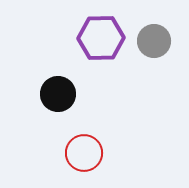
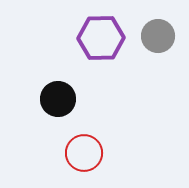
gray circle: moved 4 px right, 5 px up
black circle: moved 5 px down
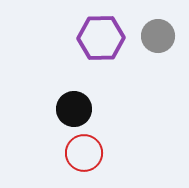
black circle: moved 16 px right, 10 px down
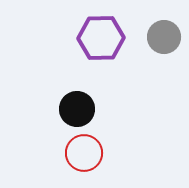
gray circle: moved 6 px right, 1 px down
black circle: moved 3 px right
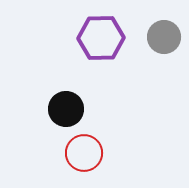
black circle: moved 11 px left
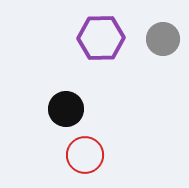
gray circle: moved 1 px left, 2 px down
red circle: moved 1 px right, 2 px down
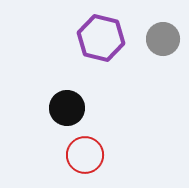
purple hexagon: rotated 15 degrees clockwise
black circle: moved 1 px right, 1 px up
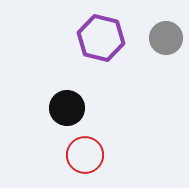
gray circle: moved 3 px right, 1 px up
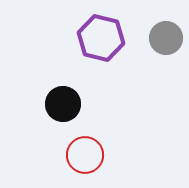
black circle: moved 4 px left, 4 px up
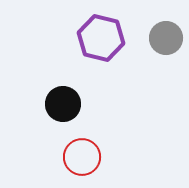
red circle: moved 3 px left, 2 px down
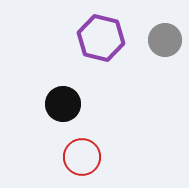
gray circle: moved 1 px left, 2 px down
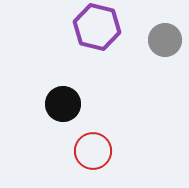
purple hexagon: moved 4 px left, 11 px up
red circle: moved 11 px right, 6 px up
